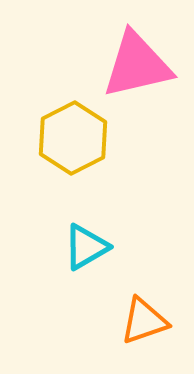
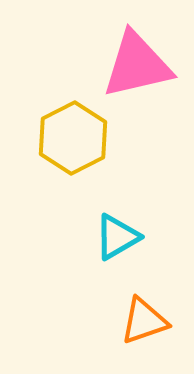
cyan triangle: moved 31 px right, 10 px up
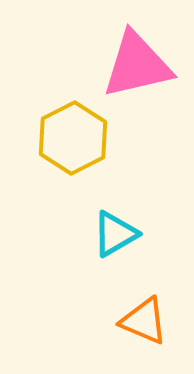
cyan triangle: moved 2 px left, 3 px up
orange triangle: rotated 42 degrees clockwise
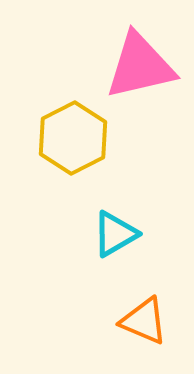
pink triangle: moved 3 px right, 1 px down
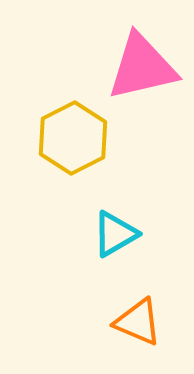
pink triangle: moved 2 px right, 1 px down
orange triangle: moved 6 px left, 1 px down
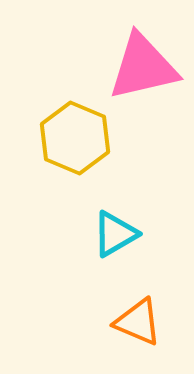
pink triangle: moved 1 px right
yellow hexagon: moved 2 px right; rotated 10 degrees counterclockwise
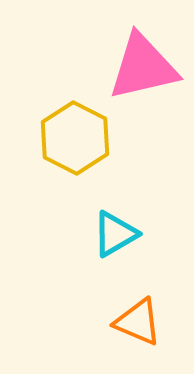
yellow hexagon: rotated 4 degrees clockwise
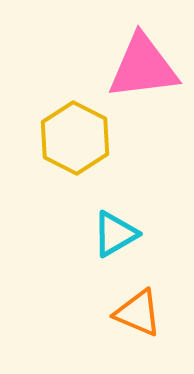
pink triangle: rotated 6 degrees clockwise
orange triangle: moved 9 px up
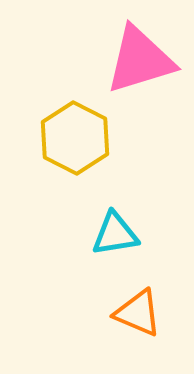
pink triangle: moved 3 px left, 7 px up; rotated 10 degrees counterclockwise
cyan triangle: rotated 21 degrees clockwise
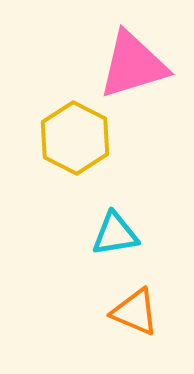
pink triangle: moved 7 px left, 5 px down
orange triangle: moved 3 px left, 1 px up
